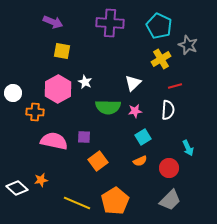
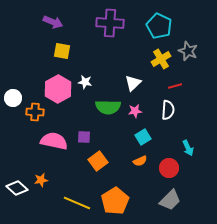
gray star: moved 6 px down
white star: rotated 16 degrees counterclockwise
white circle: moved 5 px down
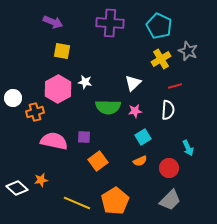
orange cross: rotated 18 degrees counterclockwise
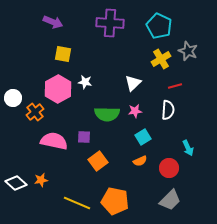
yellow square: moved 1 px right, 3 px down
green semicircle: moved 1 px left, 7 px down
orange cross: rotated 24 degrees counterclockwise
white diamond: moved 1 px left, 5 px up
orange pentagon: rotated 28 degrees counterclockwise
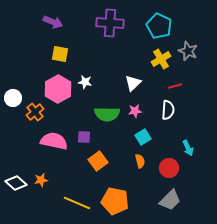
yellow square: moved 3 px left
orange semicircle: rotated 80 degrees counterclockwise
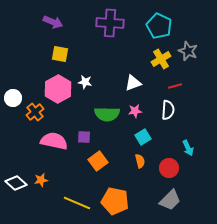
white triangle: rotated 24 degrees clockwise
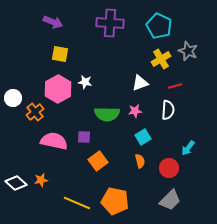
white triangle: moved 7 px right
cyan arrow: rotated 63 degrees clockwise
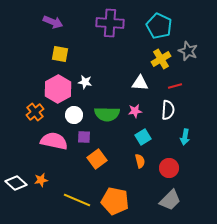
white triangle: rotated 24 degrees clockwise
white circle: moved 61 px right, 17 px down
cyan arrow: moved 3 px left, 11 px up; rotated 28 degrees counterclockwise
orange square: moved 1 px left, 2 px up
yellow line: moved 3 px up
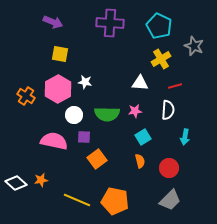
gray star: moved 6 px right, 5 px up
orange cross: moved 9 px left, 16 px up; rotated 18 degrees counterclockwise
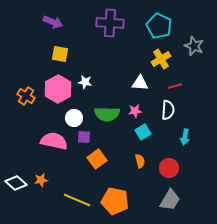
white circle: moved 3 px down
cyan square: moved 5 px up
gray trapezoid: rotated 15 degrees counterclockwise
